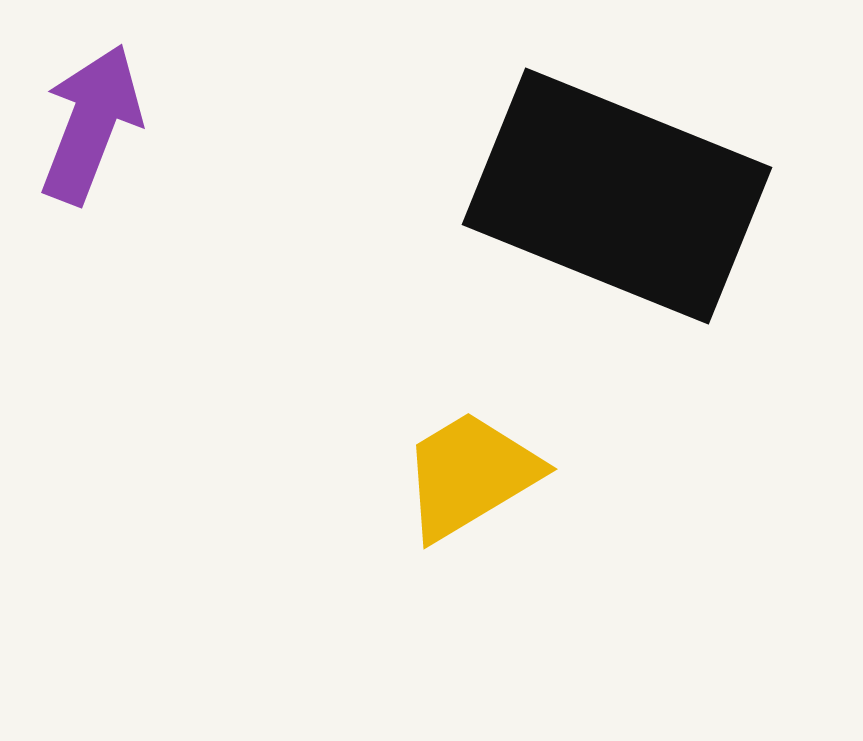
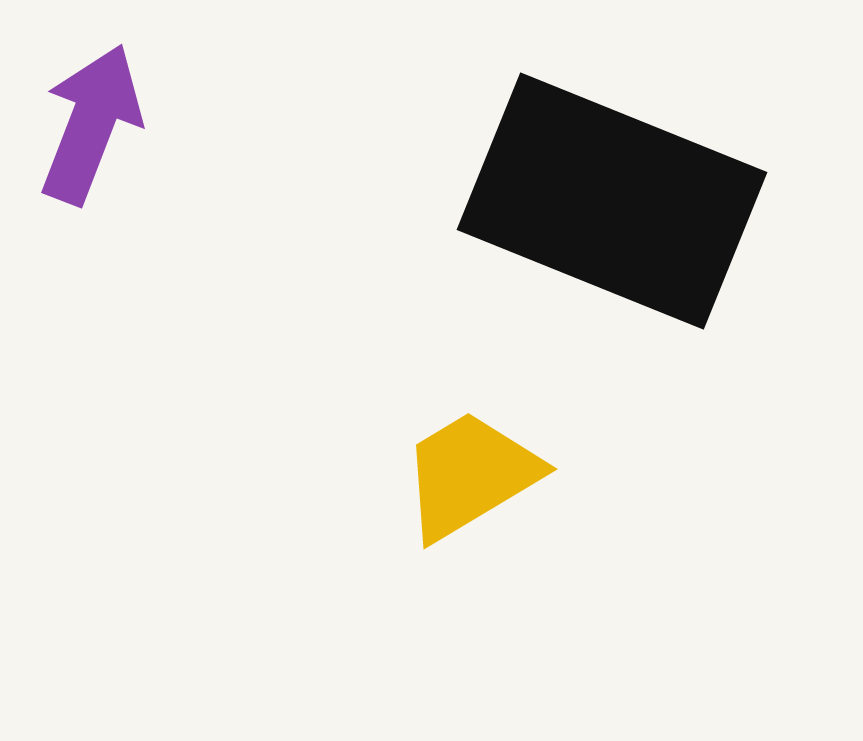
black rectangle: moved 5 px left, 5 px down
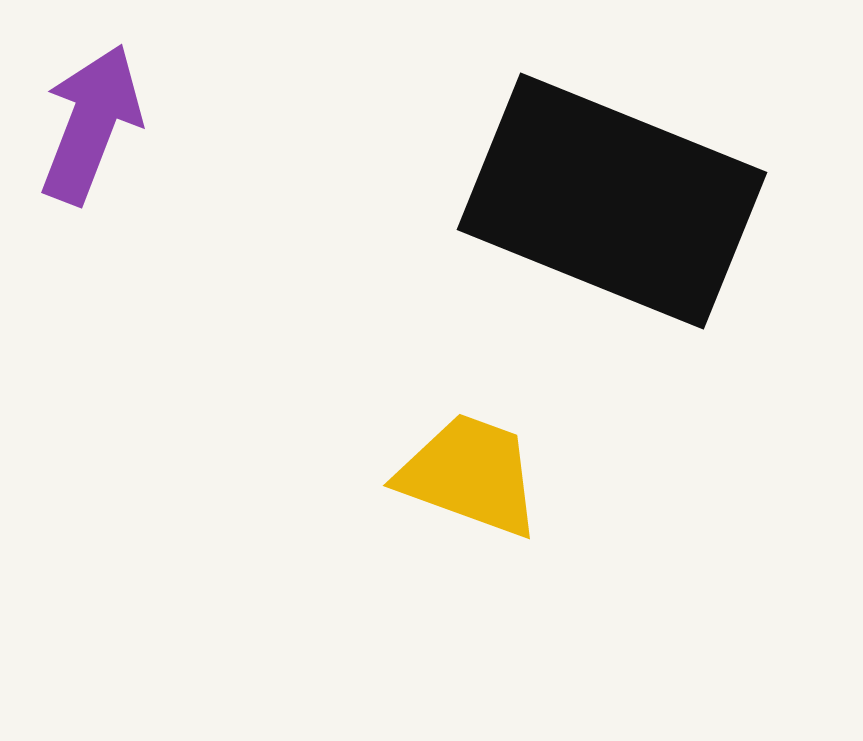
yellow trapezoid: rotated 51 degrees clockwise
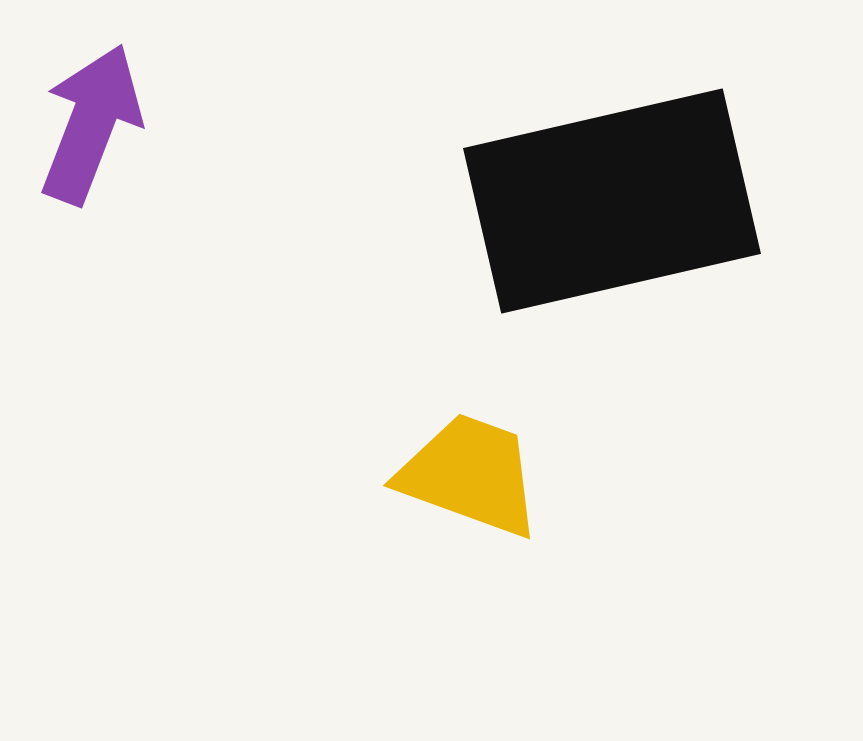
black rectangle: rotated 35 degrees counterclockwise
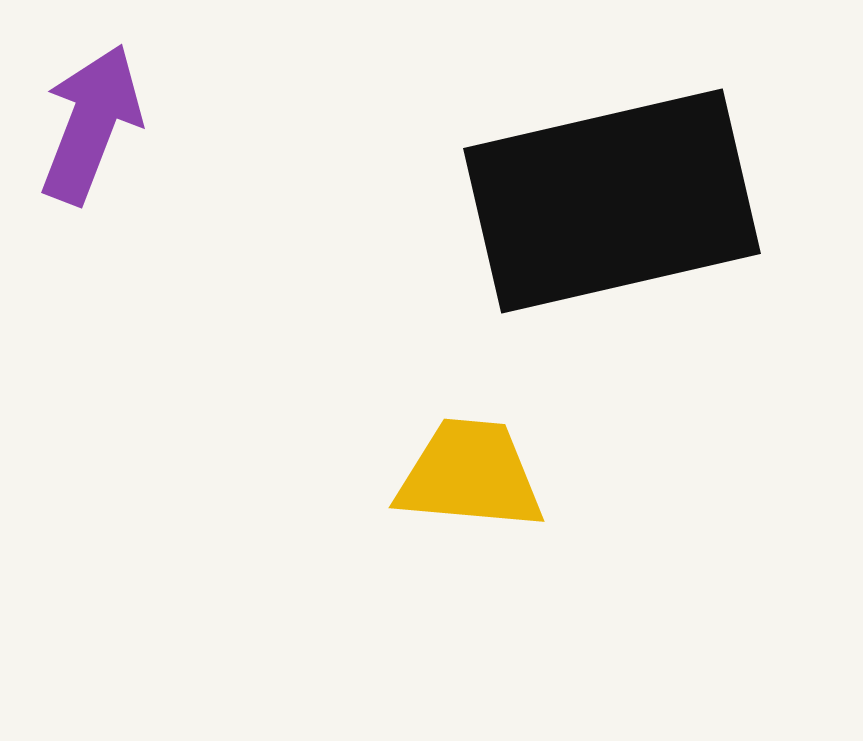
yellow trapezoid: rotated 15 degrees counterclockwise
